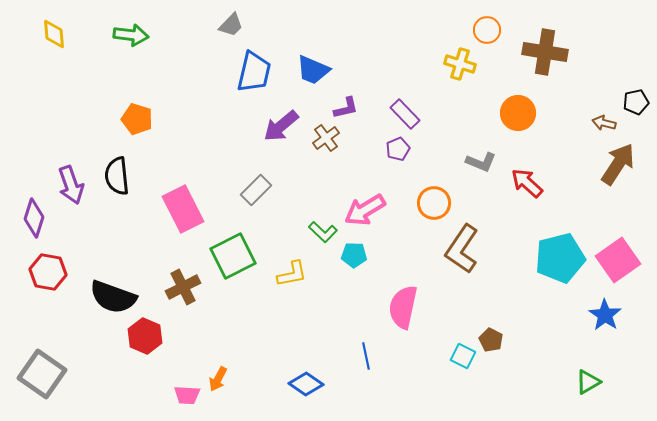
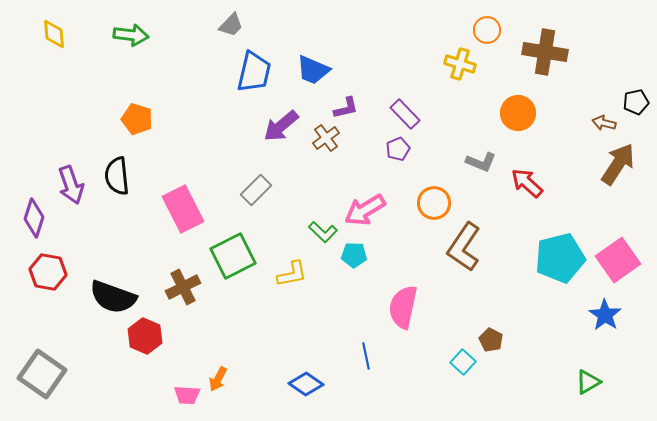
brown L-shape at (462, 249): moved 2 px right, 2 px up
cyan square at (463, 356): moved 6 px down; rotated 15 degrees clockwise
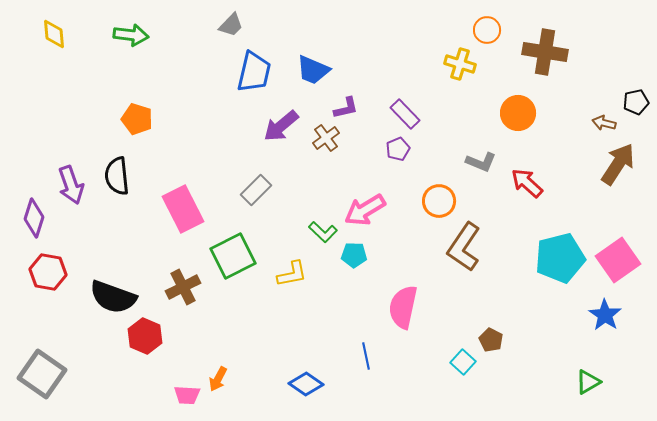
orange circle at (434, 203): moved 5 px right, 2 px up
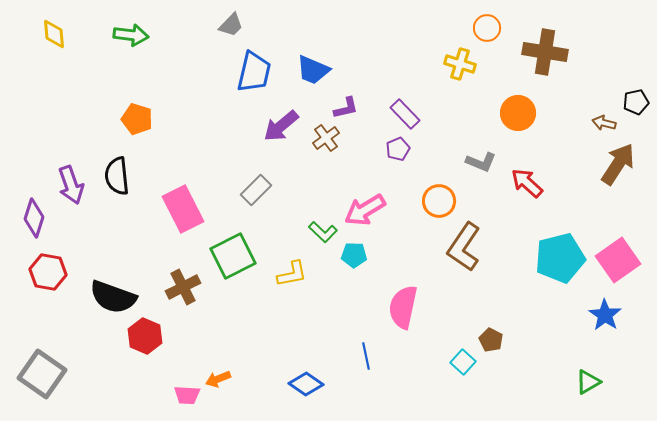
orange circle at (487, 30): moved 2 px up
orange arrow at (218, 379): rotated 40 degrees clockwise
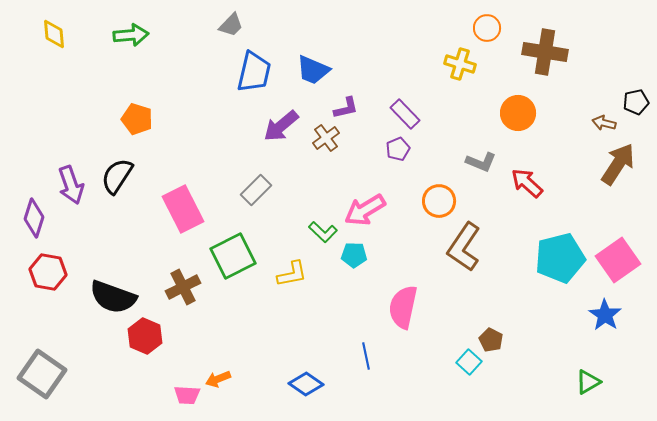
green arrow at (131, 35): rotated 12 degrees counterclockwise
black semicircle at (117, 176): rotated 39 degrees clockwise
cyan square at (463, 362): moved 6 px right
